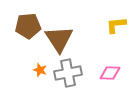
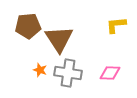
gray cross: rotated 20 degrees clockwise
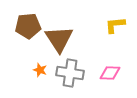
yellow L-shape: moved 1 px left
gray cross: moved 2 px right
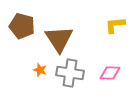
brown pentagon: moved 6 px left; rotated 20 degrees clockwise
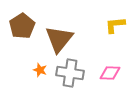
brown pentagon: rotated 25 degrees clockwise
brown triangle: rotated 12 degrees clockwise
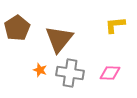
brown pentagon: moved 5 px left, 2 px down
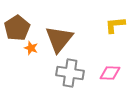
orange star: moved 9 px left, 22 px up
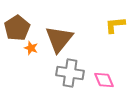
pink diamond: moved 6 px left, 7 px down; rotated 65 degrees clockwise
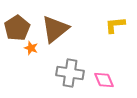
brown triangle: moved 4 px left, 10 px up; rotated 12 degrees clockwise
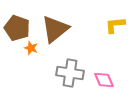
brown pentagon: rotated 20 degrees counterclockwise
